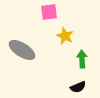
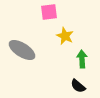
black semicircle: moved 1 px up; rotated 63 degrees clockwise
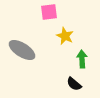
black semicircle: moved 4 px left, 2 px up
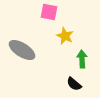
pink square: rotated 18 degrees clockwise
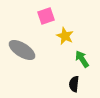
pink square: moved 3 px left, 4 px down; rotated 30 degrees counterclockwise
green arrow: rotated 30 degrees counterclockwise
black semicircle: rotated 56 degrees clockwise
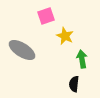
green arrow: rotated 24 degrees clockwise
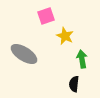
gray ellipse: moved 2 px right, 4 px down
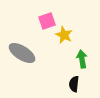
pink square: moved 1 px right, 5 px down
yellow star: moved 1 px left, 1 px up
gray ellipse: moved 2 px left, 1 px up
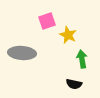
yellow star: moved 4 px right
gray ellipse: rotated 28 degrees counterclockwise
black semicircle: rotated 84 degrees counterclockwise
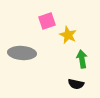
black semicircle: moved 2 px right
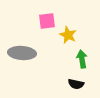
pink square: rotated 12 degrees clockwise
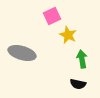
pink square: moved 5 px right, 5 px up; rotated 18 degrees counterclockwise
gray ellipse: rotated 12 degrees clockwise
black semicircle: moved 2 px right
